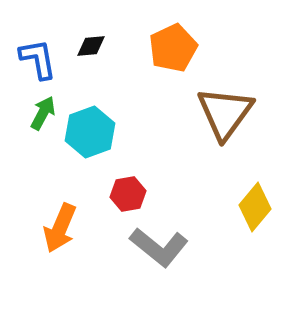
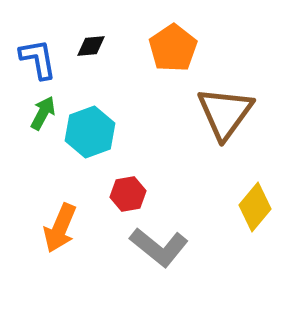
orange pentagon: rotated 9 degrees counterclockwise
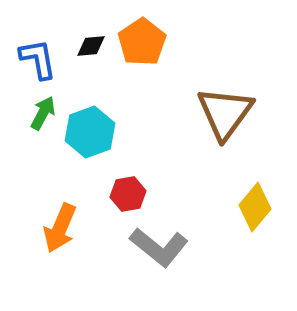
orange pentagon: moved 31 px left, 6 px up
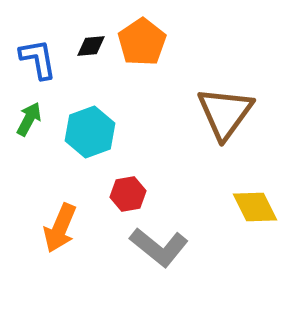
green arrow: moved 14 px left, 6 px down
yellow diamond: rotated 66 degrees counterclockwise
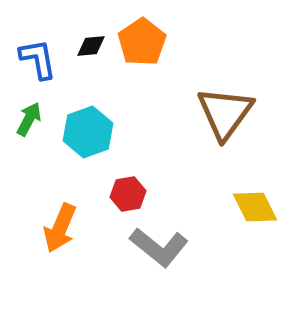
cyan hexagon: moved 2 px left
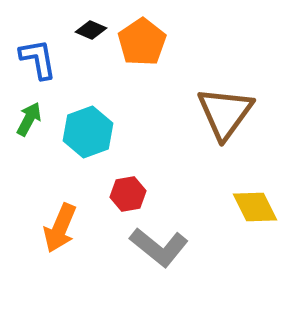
black diamond: moved 16 px up; rotated 28 degrees clockwise
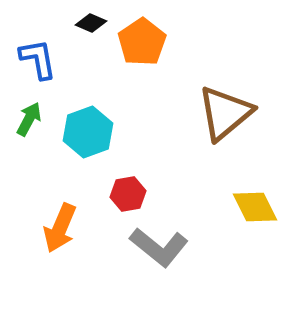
black diamond: moved 7 px up
brown triangle: rotated 14 degrees clockwise
